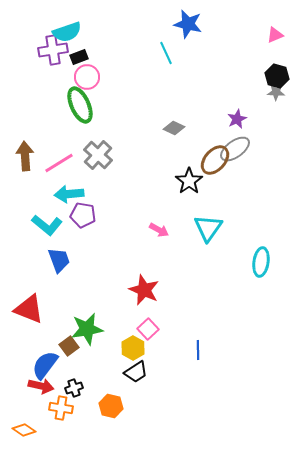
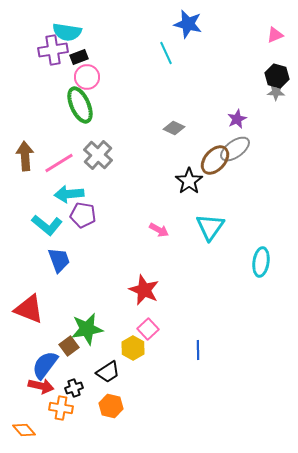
cyan semicircle: rotated 28 degrees clockwise
cyan triangle: moved 2 px right, 1 px up
black trapezoid: moved 28 px left
orange diamond: rotated 15 degrees clockwise
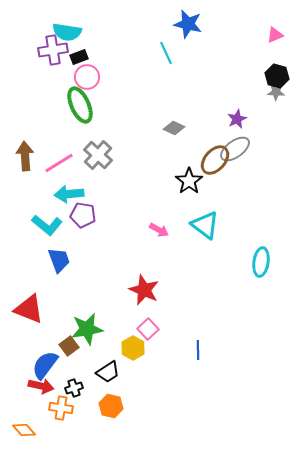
cyan triangle: moved 5 px left, 2 px up; rotated 28 degrees counterclockwise
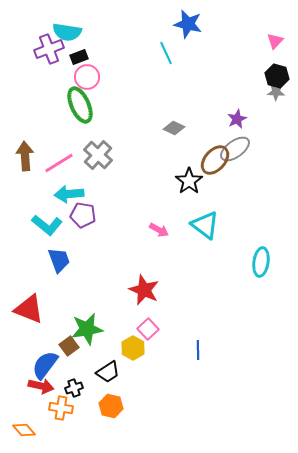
pink triangle: moved 6 px down; rotated 24 degrees counterclockwise
purple cross: moved 4 px left, 1 px up; rotated 12 degrees counterclockwise
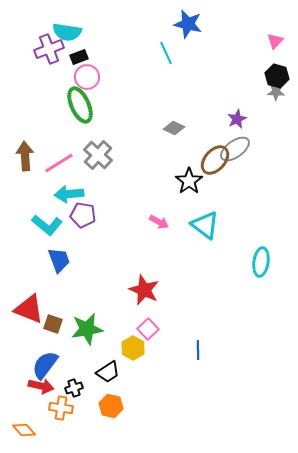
pink arrow: moved 8 px up
brown square: moved 16 px left, 22 px up; rotated 36 degrees counterclockwise
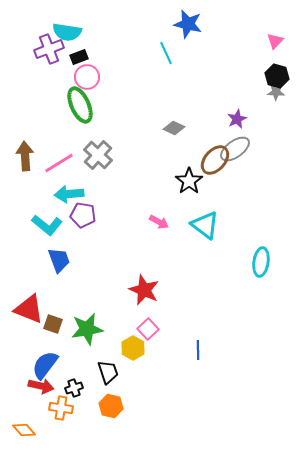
black trapezoid: rotated 75 degrees counterclockwise
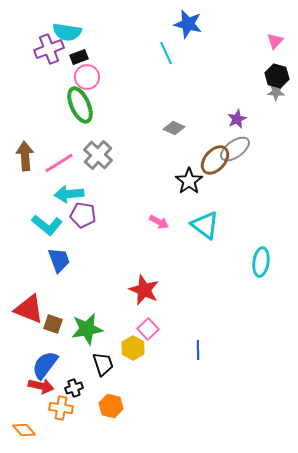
black trapezoid: moved 5 px left, 8 px up
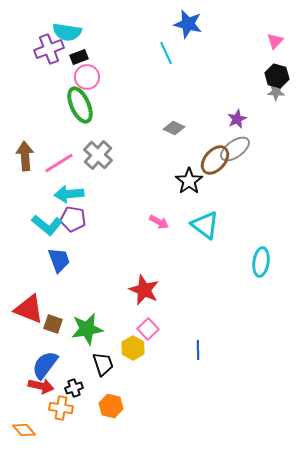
purple pentagon: moved 10 px left, 4 px down
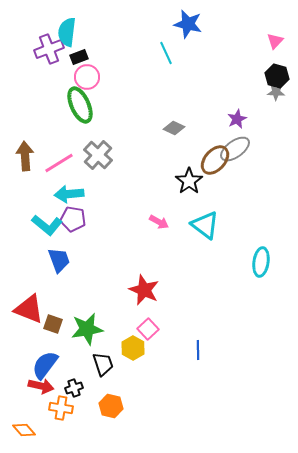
cyan semicircle: rotated 88 degrees clockwise
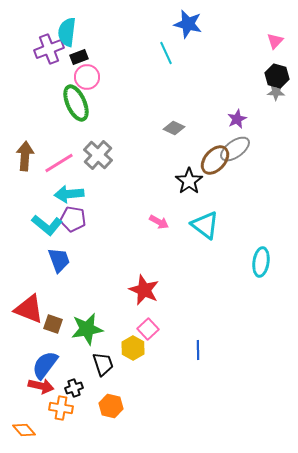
green ellipse: moved 4 px left, 2 px up
brown arrow: rotated 8 degrees clockwise
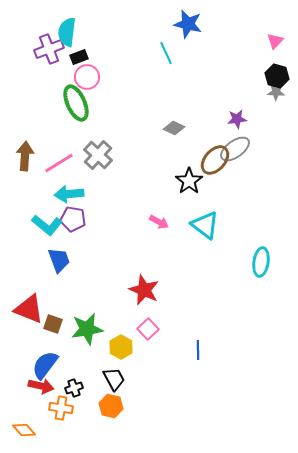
purple star: rotated 18 degrees clockwise
yellow hexagon: moved 12 px left, 1 px up
black trapezoid: moved 11 px right, 15 px down; rotated 10 degrees counterclockwise
